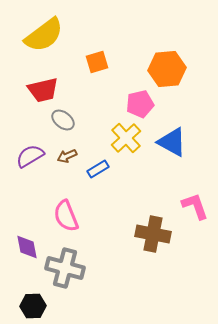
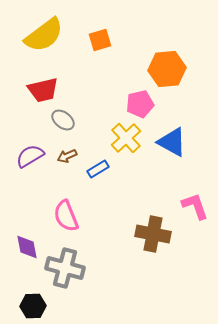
orange square: moved 3 px right, 22 px up
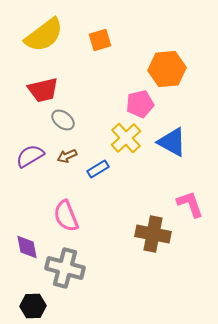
pink L-shape: moved 5 px left, 2 px up
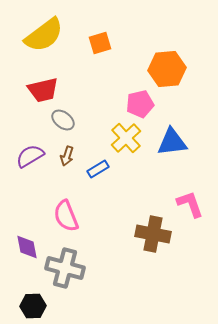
orange square: moved 3 px down
blue triangle: rotated 36 degrees counterclockwise
brown arrow: rotated 48 degrees counterclockwise
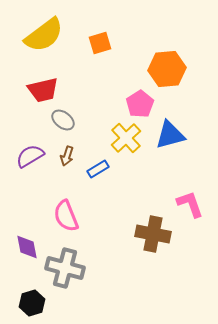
pink pentagon: rotated 20 degrees counterclockwise
blue triangle: moved 2 px left, 7 px up; rotated 8 degrees counterclockwise
black hexagon: moved 1 px left, 3 px up; rotated 15 degrees counterclockwise
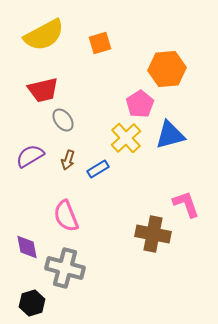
yellow semicircle: rotated 9 degrees clockwise
gray ellipse: rotated 15 degrees clockwise
brown arrow: moved 1 px right, 4 px down
pink L-shape: moved 4 px left
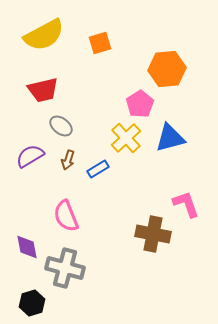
gray ellipse: moved 2 px left, 6 px down; rotated 15 degrees counterclockwise
blue triangle: moved 3 px down
